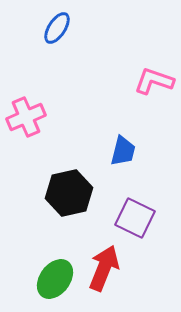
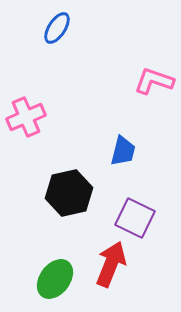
red arrow: moved 7 px right, 4 px up
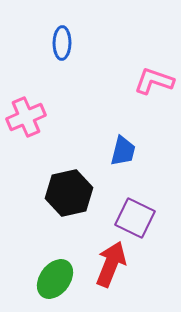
blue ellipse: moved 5 px right, 15 px down; rotated 32 degrees counterclockwise
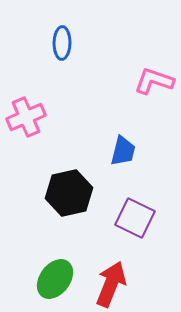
red arrow: moved 20 px down
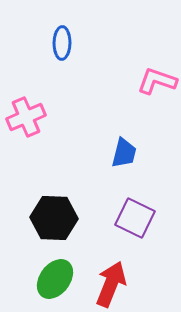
pink L-shape: moved 3 px right
blue trapezoid: moved 1 px right, 2 px down
black hexagon: moved 15 px left, 25 px down; rotated 15 degrees clockwise
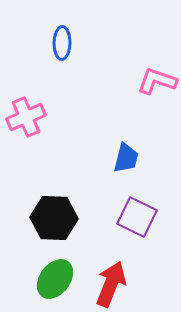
blue trapezoid: moved 2 px right, 5 px down
purple square: moved 2 px right, 1 px up
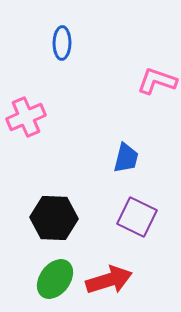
red arrow: moved 2 px left, 4 px up; rotated 51 degrees clockwise
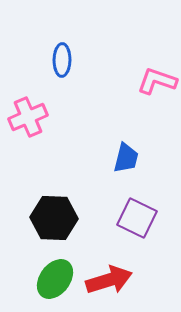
blue ellipse: moved 17 px down
pink cross: moved 2 px right
purple square: moved 1 px down
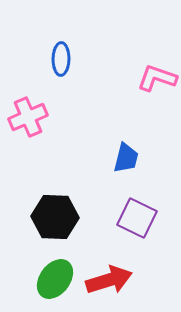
blue ellipse: moved 1 px left, 1 px up
pink L-shape: moved 3 px up
black hexagon: moved 1 px right, 1 px up
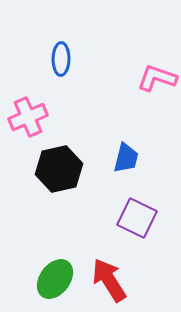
black hexagon: moved 4 px right, 48 px up; rotated 15 degrees counterclockwise
red arrow: rotated 105 degrees counterclockwise
